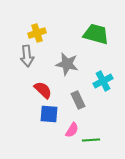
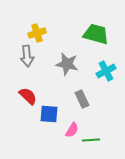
cyan cross: moved 3 px right, 10 px up
red semicircle: moved 15 px left, 6 px down
gray rectangle: moved 4 px right, 1 px up
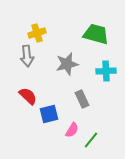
gray star: rotated 25 degrees counterclockwise
cyan cross: rotated 24 degrees clockwise
blue square: rotated 18 degrees counterclockwise
green line: rotated 48 degrees counterclockwise
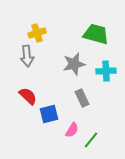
gray star: moved 7 px right
gray rectangle: moved 1 px up
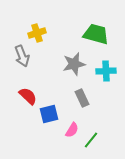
gray arrow: moved 5 px left; rotated 15 degrees counterclockwise
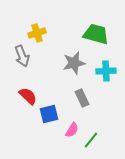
gray star: moved 1 px up
